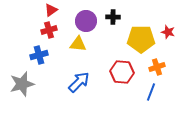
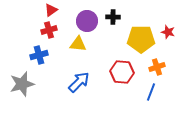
purple circle: moved 1 px right
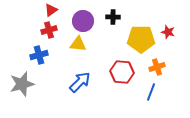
purple circle: moved 4 px left
blue arrow: moved 1 px right
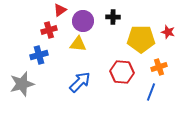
red triangle: moved 9 px right
orange cross: moved 2 px right
